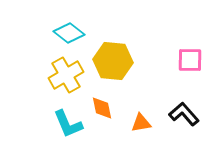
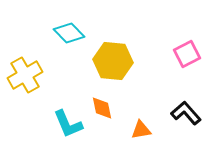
cyan diamond: rotated 8 degrees clockwise
pink square: moved 3 px left, 6 px up; rotated 28 degrees counterclockwise
yellow cross: moved 41 px left
black L-shape: moved 2 px right, 1 px up
orange triangle: moved 7 px down
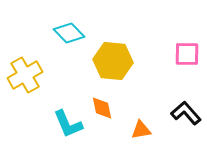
pink square: rotated 28 degrees clockwise
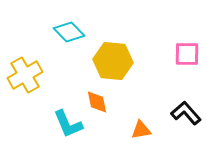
cyan diamond: moved 1 px up
orange diamond: moved 5 px left, 6 px up
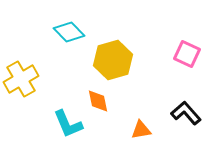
pink square: rotated 24 degrees clockwise
yellow hexagon: moved 1 px up; rotated 21 degrees counterclockwise
yellow cross: moved 4 px left, 4 px down
orange diamond: moved 1 px right, 1 px up
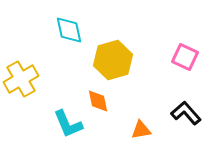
cyan diamond: moved 2 px up; rotated 32 degrees clockwise
pink square: moved 2 px left, 3 px down
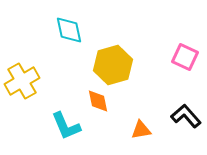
yellow hexagon: moved 5 px down
yellow cross: moved 1 px right, 2 px down
black L-shape: moved 3 px down
cyan L-shape: moved 2 px left, 2 px down
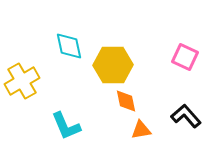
cyan diamond: moved 16 px down
yellow hexagon: rotated 15 degrees clockwise
orange diamond: moved 28 px right
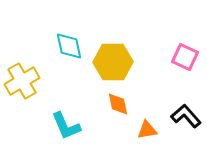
yellow hexagon: moved 3 px up
orange diamond: moved 8 px left, 3 px down
orange triangle: moved 6 px right
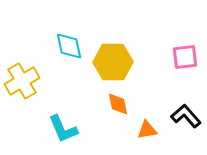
pink square: rotated 32 degrees counterclockwise
cyan L-shape: moved 3 px left, 3 px down
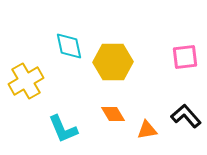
yellow cross: moved 4 px right
orange diamond: moved 5 px left, 10 px down; rotated 20 degrees counterclockwise
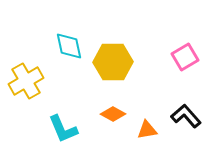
pink square: rotated 24 degrees counterclockwise
orange diamond: rotated 30 degrees counterclockwise
